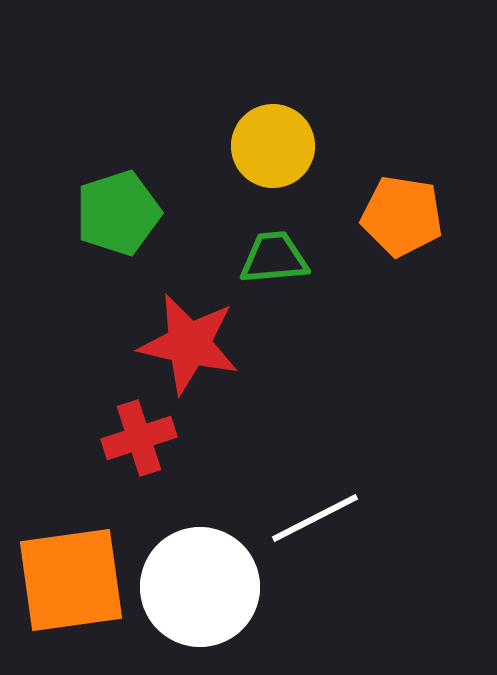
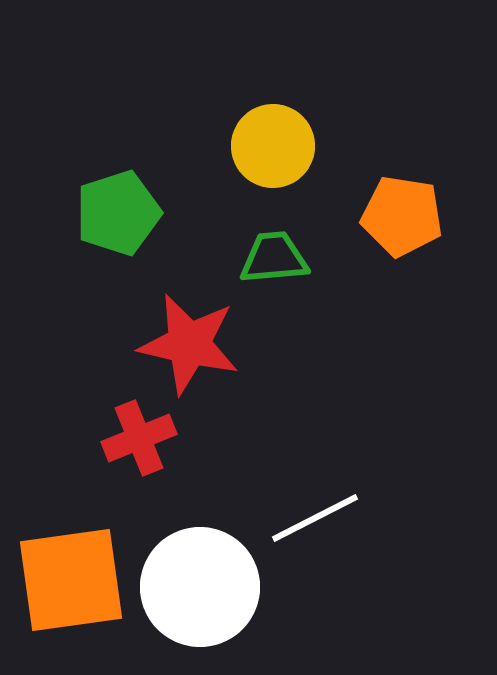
red cross: rotated 4 degrees counterclockwise
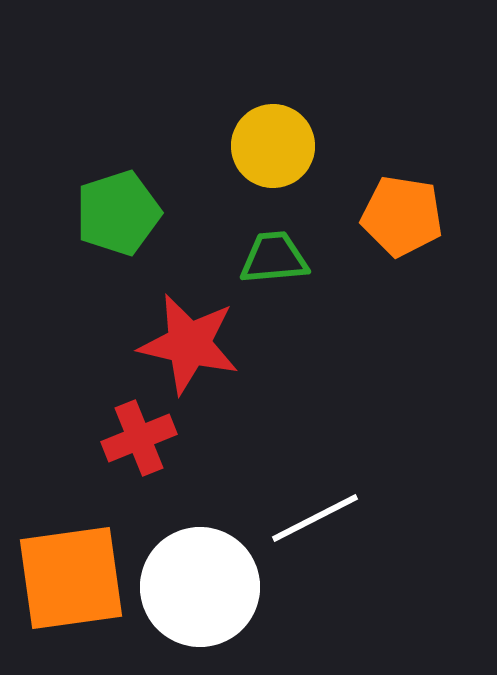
orange square: moved 2 px up
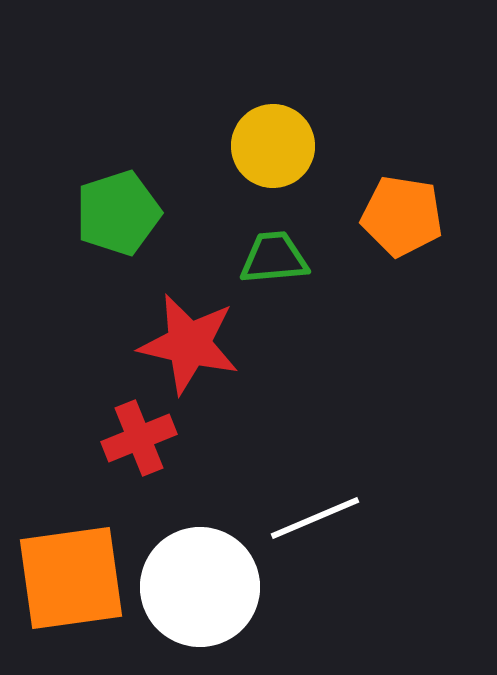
white line: rotated 4 degrees clockwise
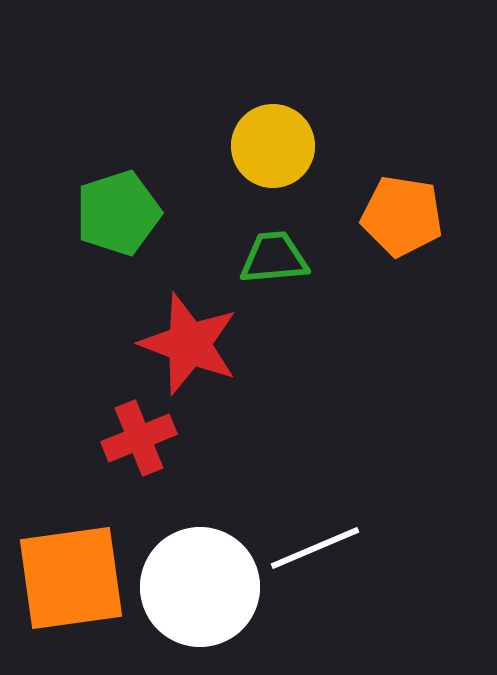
red star: rotated 8 degrees clockwise
white line: moved 30 px down
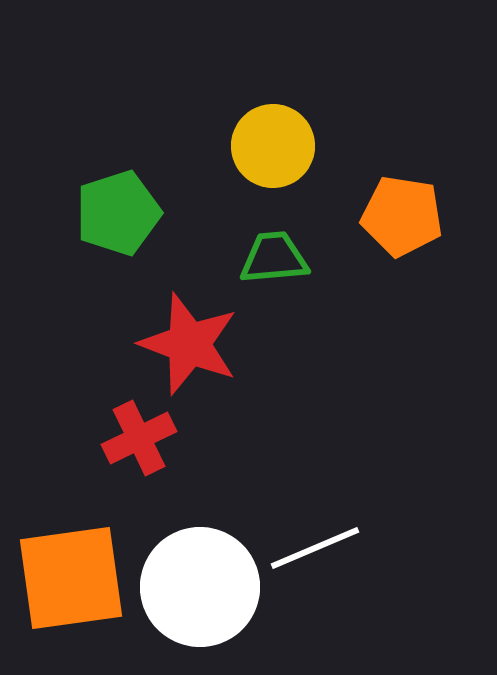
red cross: rotated 4 degrees counterclockwise
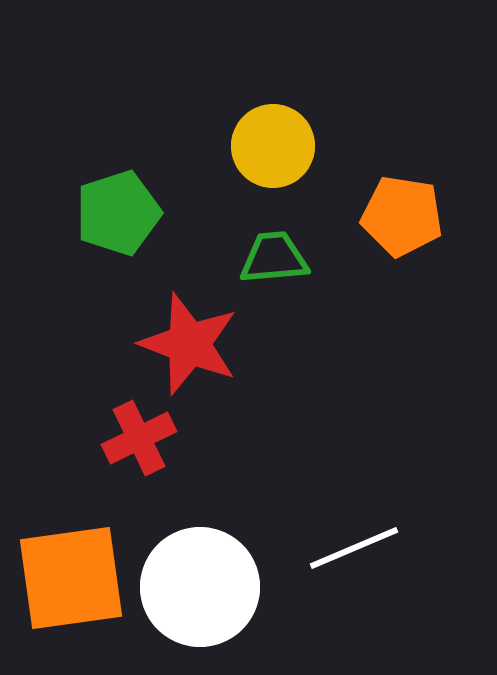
white line: moved 39 px right
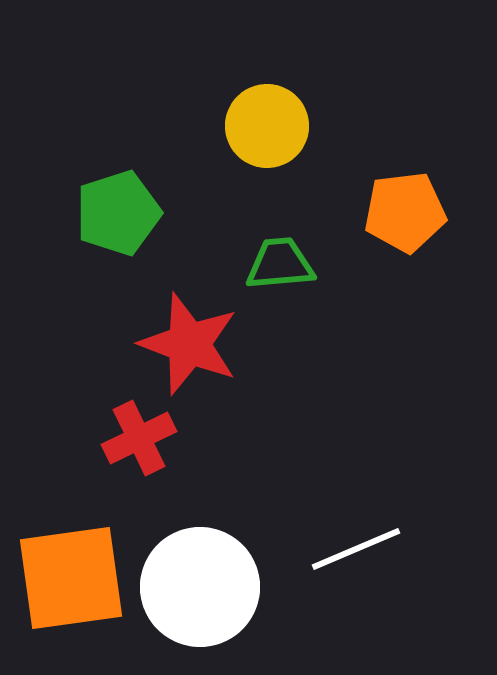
yellow circle: moved 6 px left, 20 px up
orange pentagon: moved 3 px right, 4 px up; rotated 16 degrees counterclockwise
green trapezoid: moved 6 px right, 6 px down
white line: moved 2 px right, 1 px down
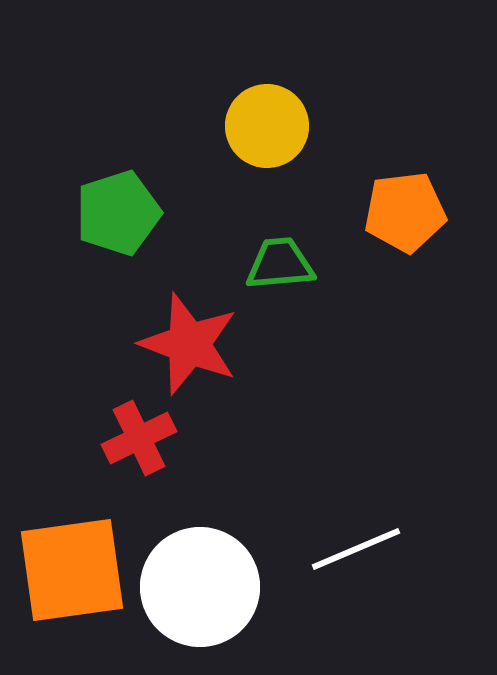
orange square: moved 1 px right, 8 px up
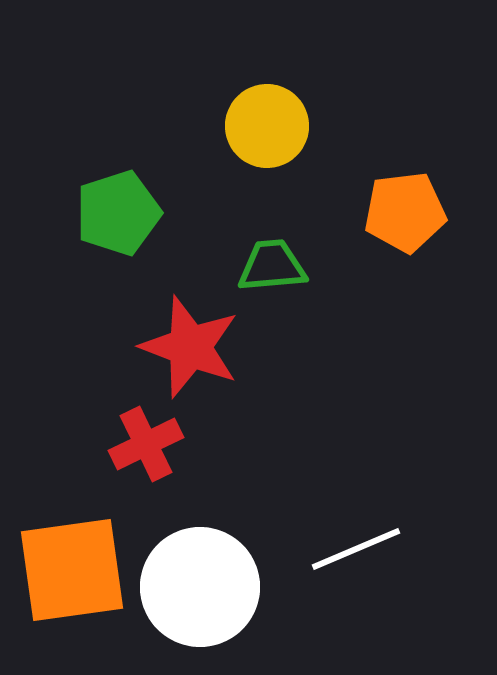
green trapezoid: moved 8 px left, 2 px down
red star: moved 1 px right, 3 px down
red cross: moved 7 px right, 6 px down
